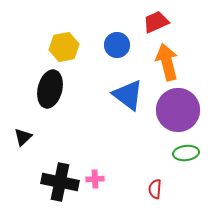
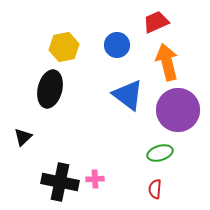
green ellipse: moved 26 px left; rotated 10 degrees counterclockwise
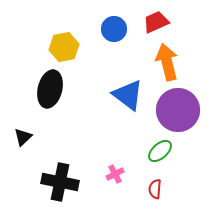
blue circle: moved 3 px left, 16 px up
green ellipse: moved 2 px up; rotated 25 degrees counterclockwise
pink cross: moved 20 px right, 5 px up; rotated 24 degrees counterclockwise
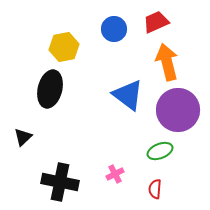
green ellipse: rotated 20 degrees clockwise
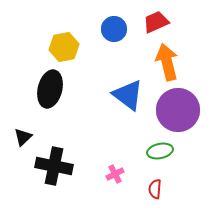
green ellipse: rotated 10 degrees clockwise
black cross: moved 6 px left, 16 px up
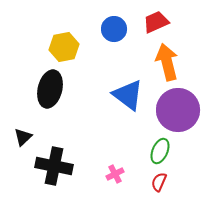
green ellipse: rotated 55 degrees counterclockwise
red semicircle: moved 4 px right, 7 px up; rotated 18 degrees clockwise
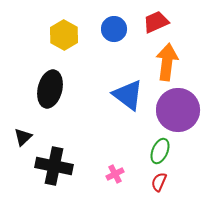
yellow hexagon: moved 12 px up; rotated 20 degrees counterclockwise
orange arrow: rotated 21 degrees clockwise
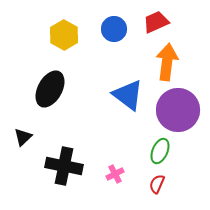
black ellipse: rotated 15 degrees clockwise
black cross: moved 10 px right
red semicircle: moved 2 px left, 2 px down
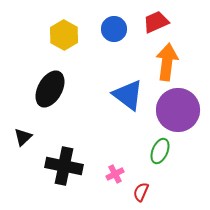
red semicircle: moved 16 px left, 8 px down
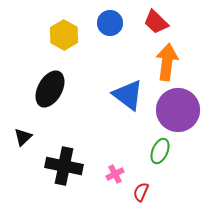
red trapezoid: rotated 112 degrees counterclockwise
blue circle: moved 4 px left, 6 px up
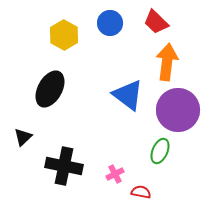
red semicircle: rotated 78 degrees clockwise
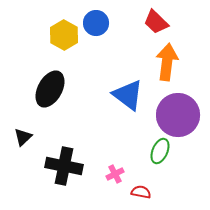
blue circle: moved 14 px left
purple circle: moved 5 px down
